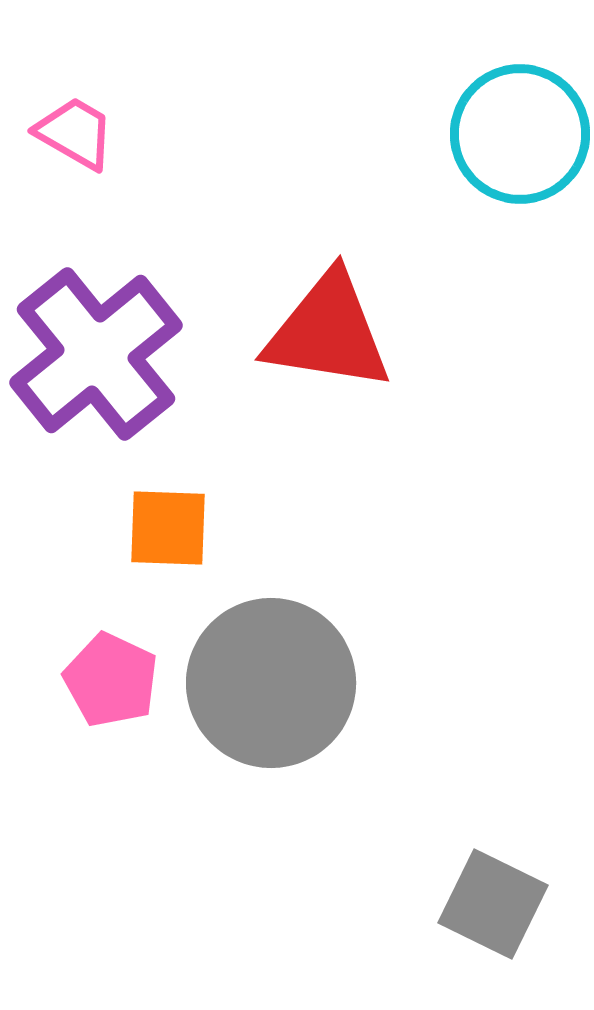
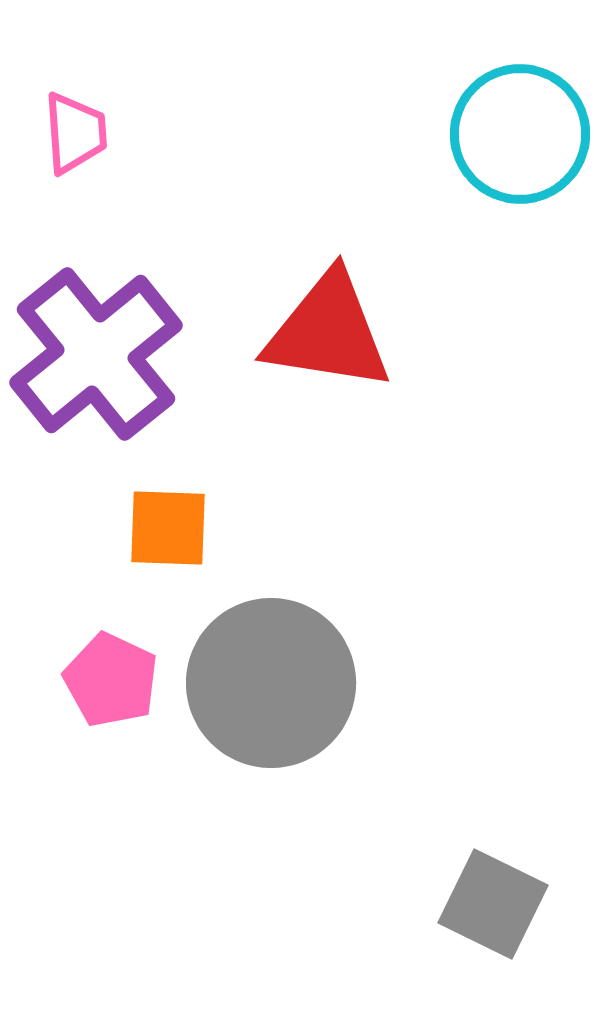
pink trapezoid: rotated 56 degrees clockwise
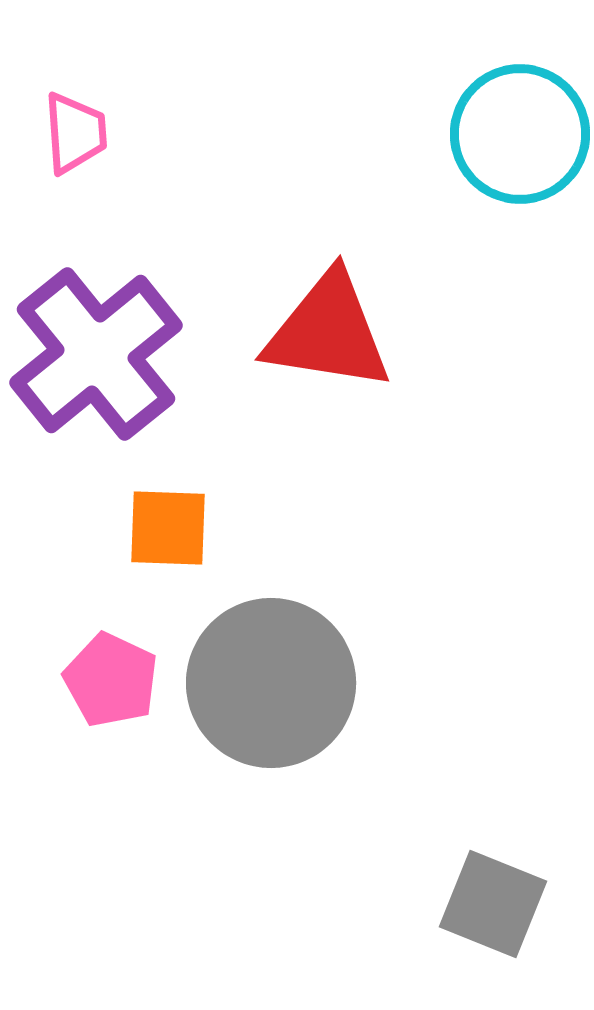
gray square: rotated 4 degrees counterclockwise
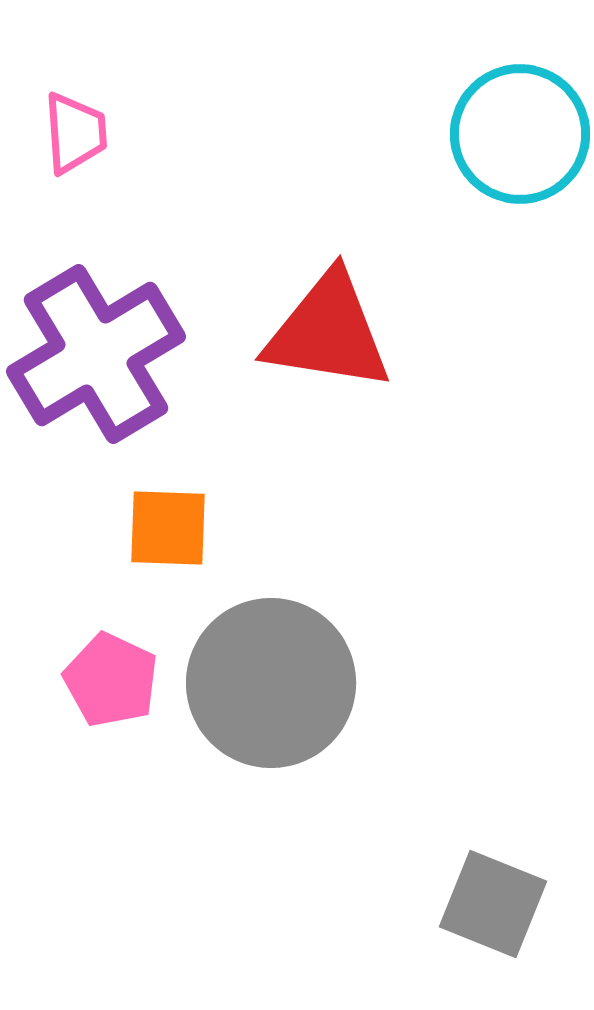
purple cross: rotated 8 degrees clockwise
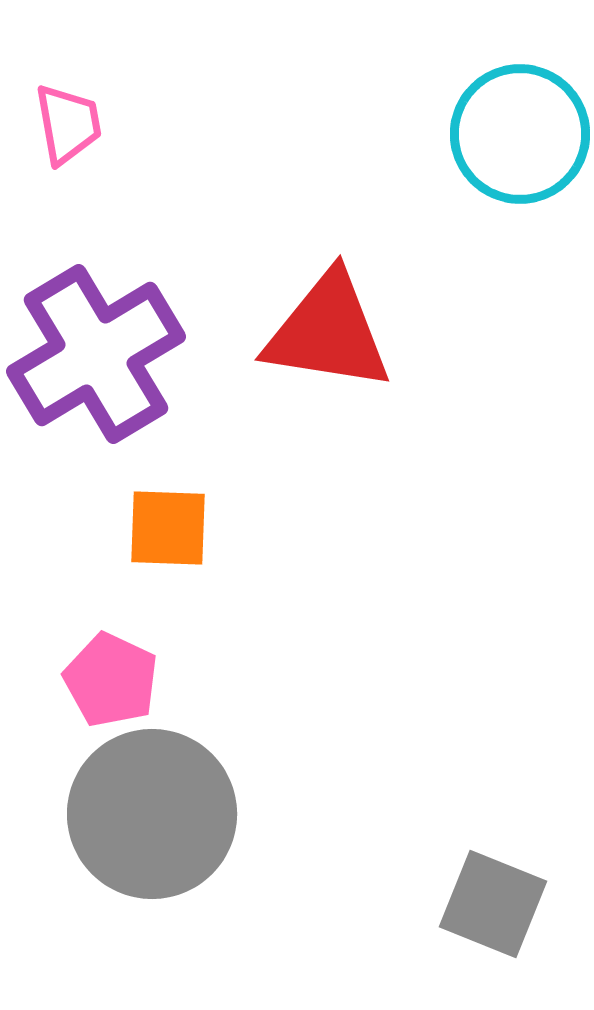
pink trapezoid: moved 7 px left, 9 px up; rotated 6 degrees counterclockwise
gray circle: moved 119 px left, 131 px down
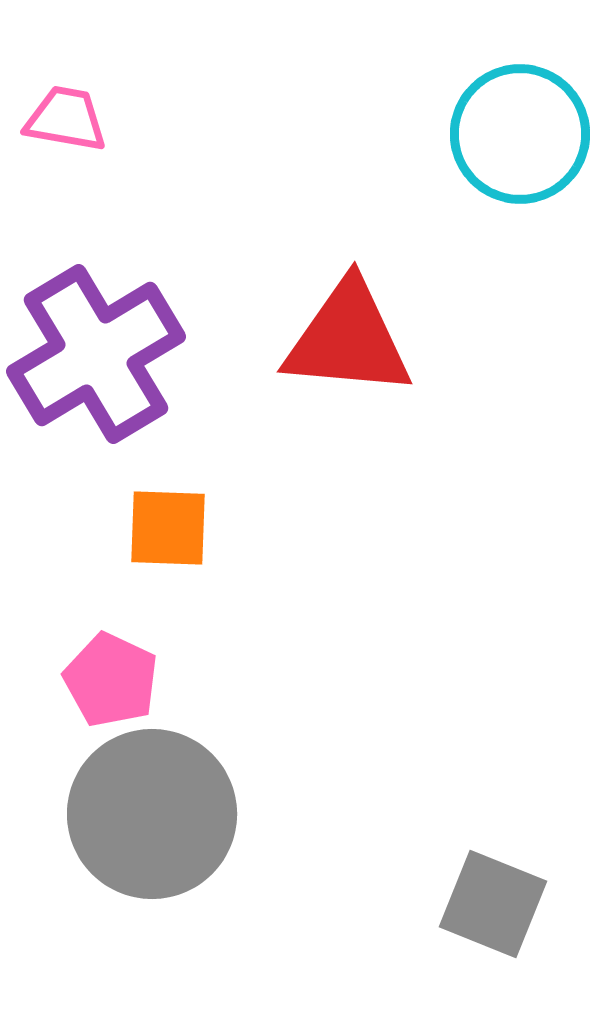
pink trapezoid: moved 2 px left, 5 px up; rotated 70 degrees counterclockwise
red triangle: moved 20 px right, 7 px down; rotated 4 degrees counterclockwise
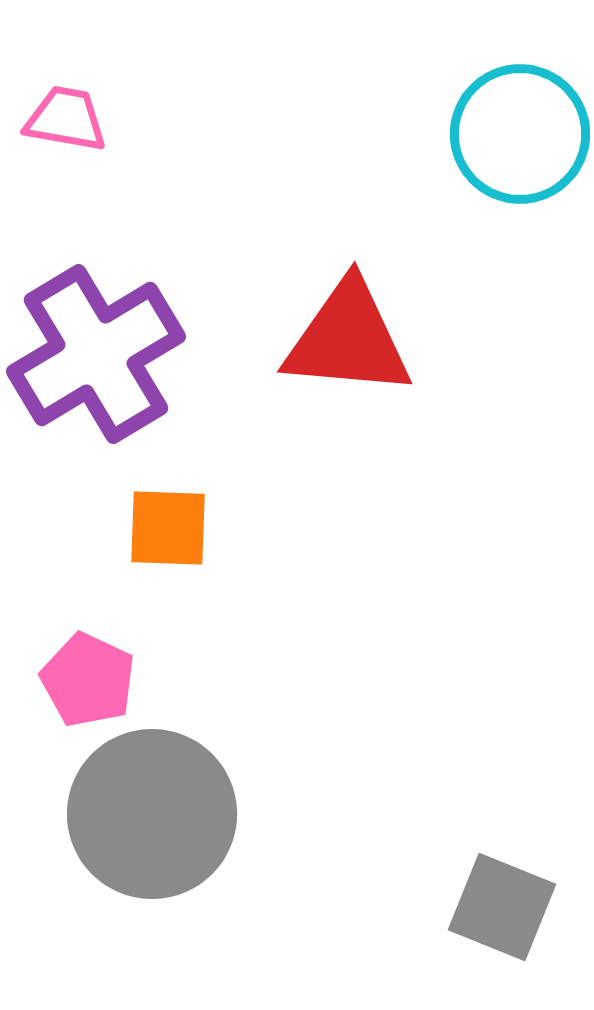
pink pentagon: moved 23 px left
gray square: moved 9 px right, 3 px down
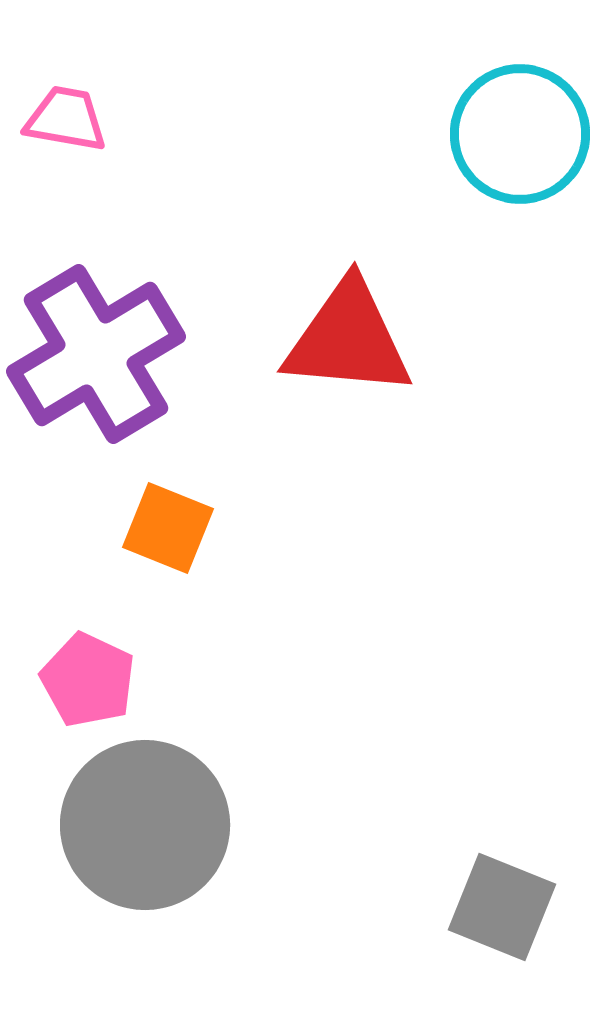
orange square: rotated 20 degrees clockwise
gray circle: moved 7 px left, 11 px down
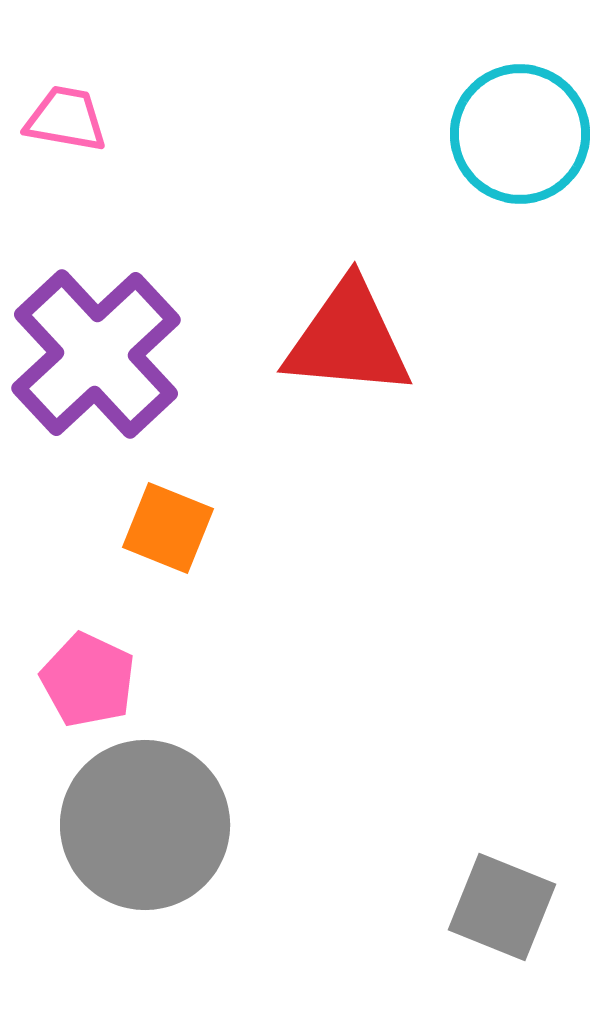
purple cross: rotated 12 degrees counterclockwise
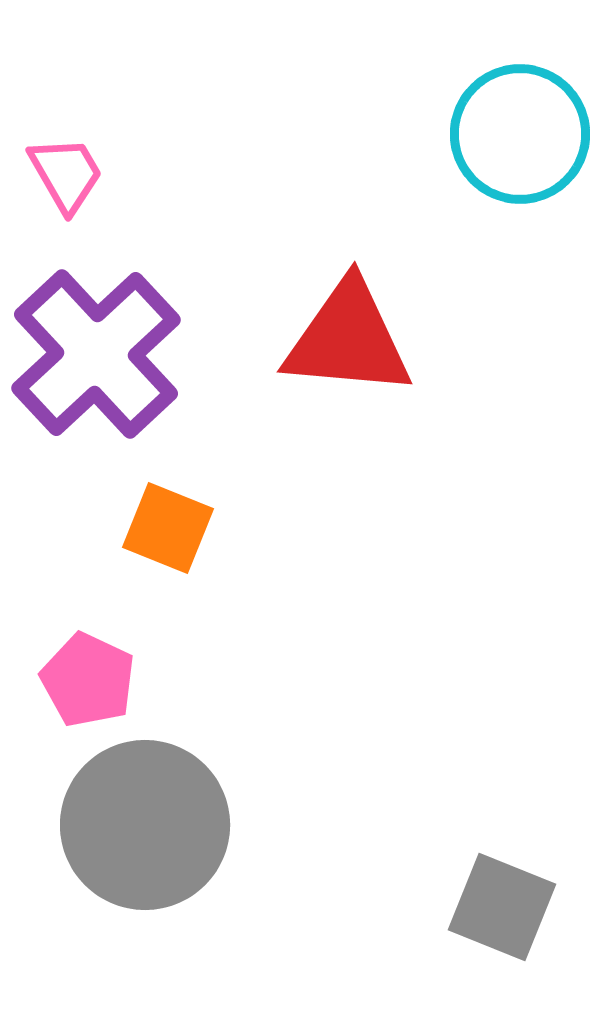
pink trapezoid: moved 55 px down; rotated 50 degrees clockwise
